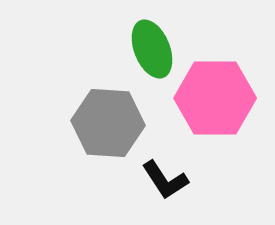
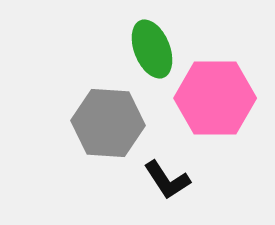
black L-shape: moved 2 px right
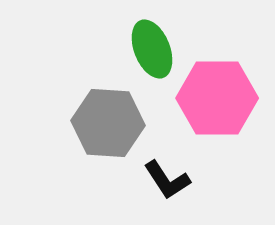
pink hexagon: moved 2 px right
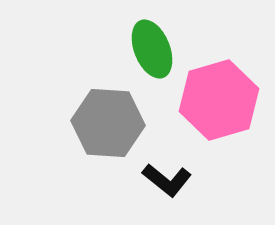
pink hexagon: moved 2 px right, 2 px down; rotated 16 degrees counterclockwise
black L-shape: rotated 18 degrees counterclockwise
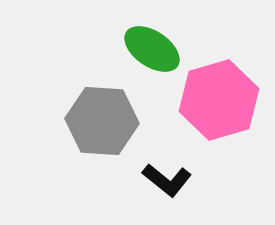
green ellipse: rotated 34 degrees counterclockwise
gray hexagon: moved 6 px left, 2 px up
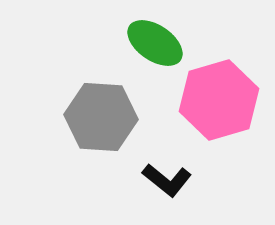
green ellipse: moved 3 px right, 6 px up
gray hexagon: moved 1 px left, 4 px up
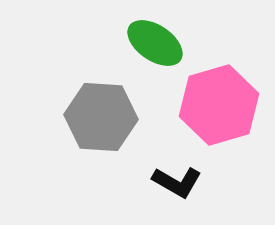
pink hexagon: moved 5 px down
black L-shape: moved 10 px right, 2 px down; rotated 9 degrees counterclockwise
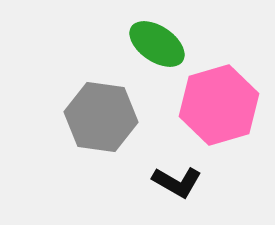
green ellipse: moved 2 px right, 1 px down
gray hexagon: rotated 4 degrees clockwise
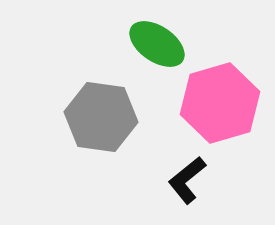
pink hexagon: moved 1 px right, 2 px up
black L-shape: moved 10 px right, 2 px up; rotated 111 degrees clockwise
